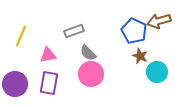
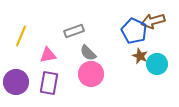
brown arrow: moved 6 px left
cyan circle: moved 8 px up
purple circle: moved 1 px right, 2 px up
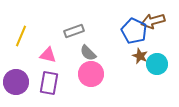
pink triangle: rotated 24 degrees clockwise
